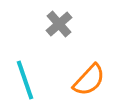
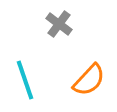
gray cross: rotated 12 degrees counterclockwise
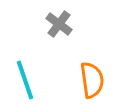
orange semicircle: moved 3 px right; rotated 51 degrees counterclockwise
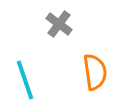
orange semicircle: moved 3 px right, 8 px up
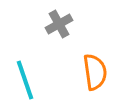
gray cross: rotated 24 degrees clockwise
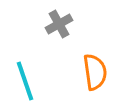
cyan line: moved 1 px down
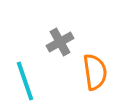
gray cross: moved 1 px right, 18 px down
